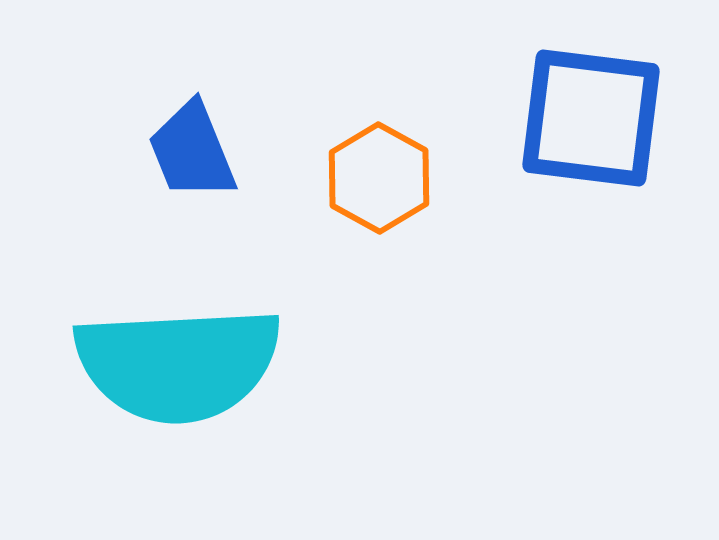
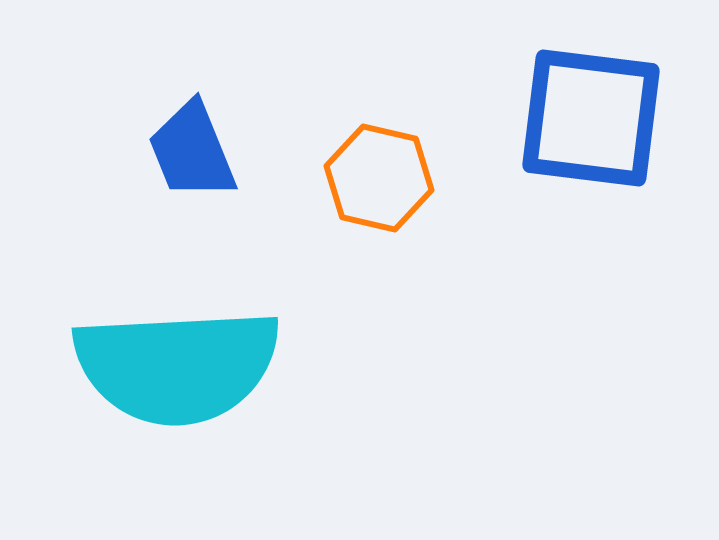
orange hexagon: rotated 16 degrees counterclockwise
cyan semicircle: moved 1 px left, 2 px down
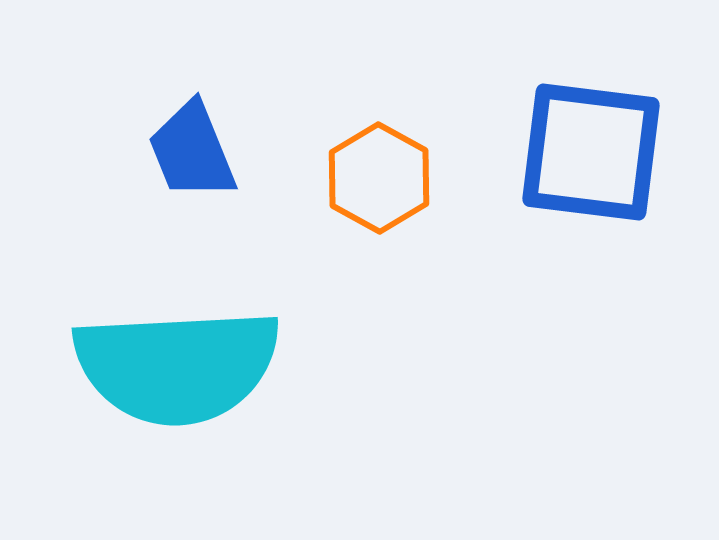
blue square: moved 34 px down
orange hexagon: rotated 16 degrees clockwise
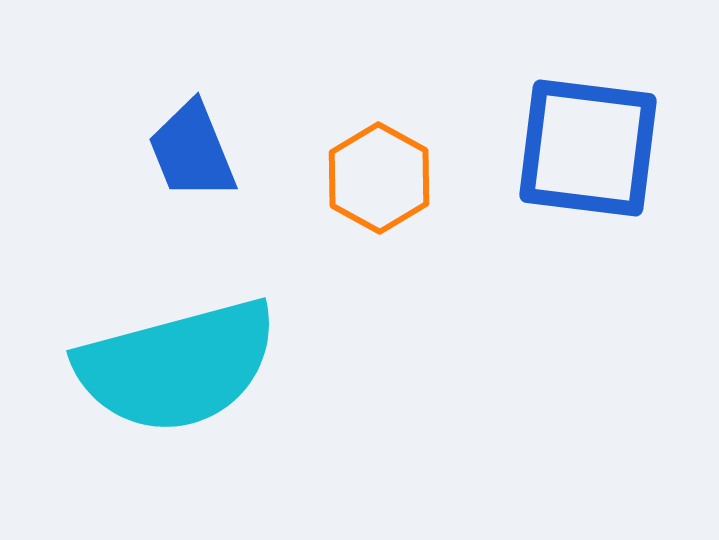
blue square: moved 3 px left, 4 px up
cyan semicircle: rotated 12 degrees counterclockwise
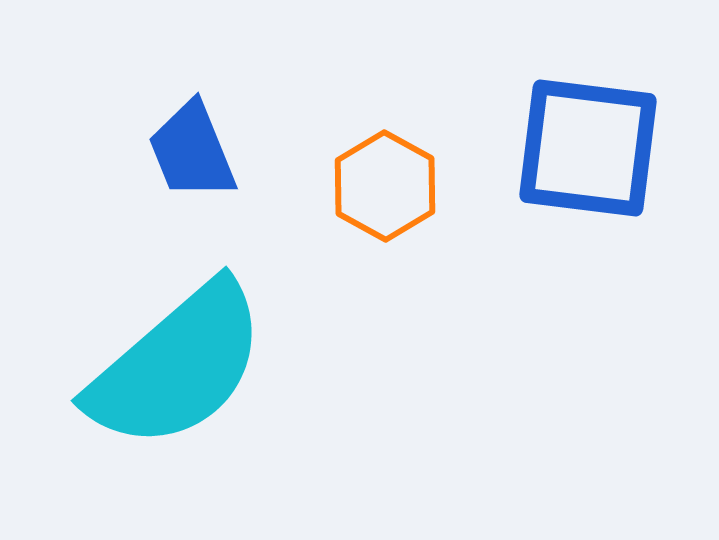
orange hexagon: moved 6 px right, 8 px down
cyan semicircle: rotated 26 degrees counterclockwise
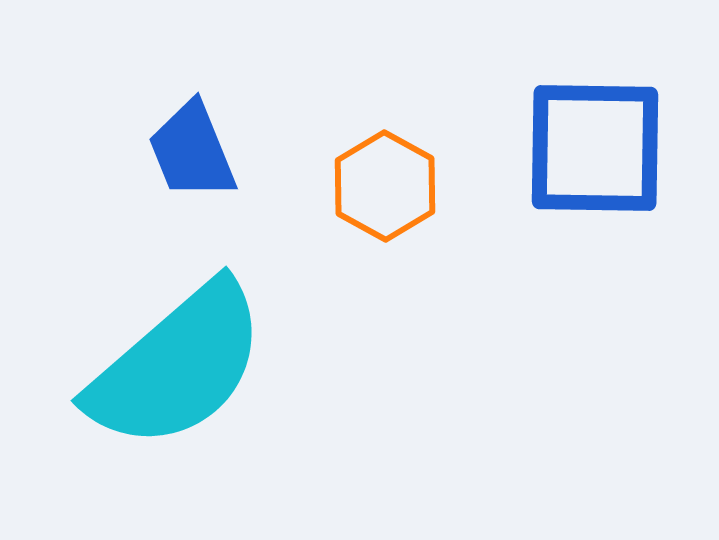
blue square: moved 7 px right; rotated 6 degrees counterclockwise
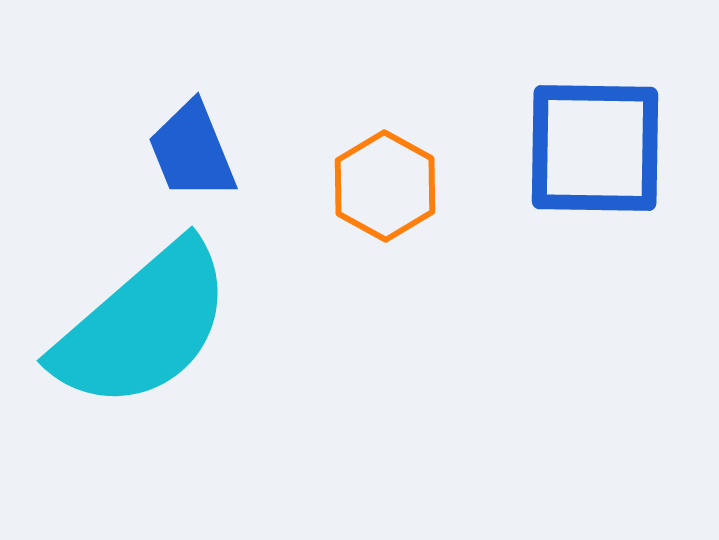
cyan semicircle: moved 34 px left, 40 px up
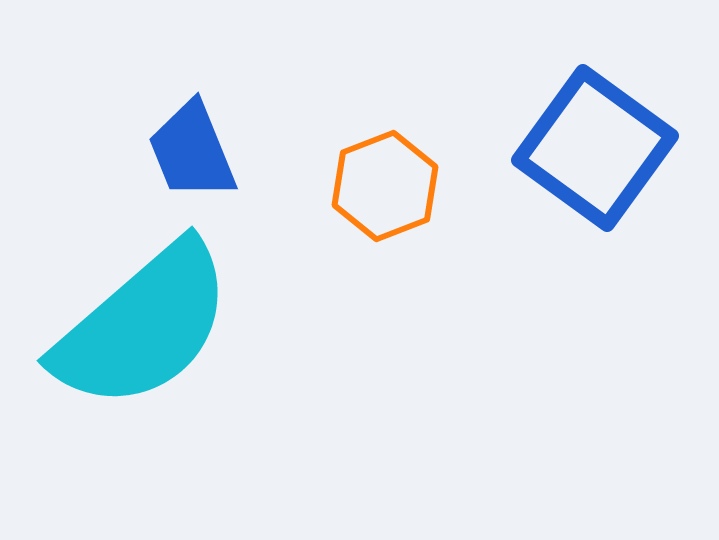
blue square: rotated 35 degrees clockwise
orange hexagon: rotated 10 degrees clockwise
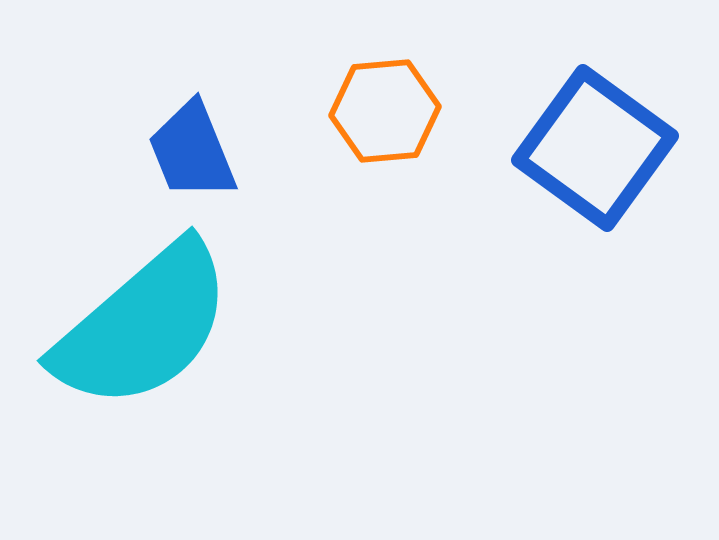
orange hexagon: moved 75 px up; rotated 16 degrees clockwise
